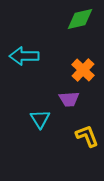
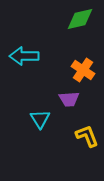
orange cross: rotated 10 degrees counterclockwise
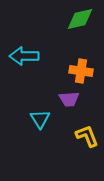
orange cross: moved 2 px left, 1 px down; rotated 25 degrees counterclockwise
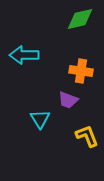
cyan arrow: moved 1 px up
purple trapezoid: moved 1 px left, 1 px down; rotated 25 degrees clockwise
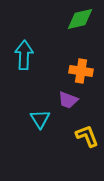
cyan arrow: rotated 92 degrees clockwise
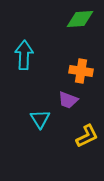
green diamond: rotated 8 degrees clockwise
yellow L-shape: rotated 85 degrees clockwise
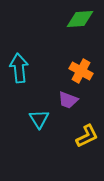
cyan arrow: moved 5 px left, 13 px down; rotated 8 degrees counterclockwise
orange cross: rotated 20 degrees clockwise
cyan triangle: moved 1 px left
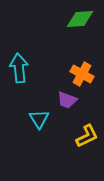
orange cross: moved 1 px right, 3 px down
purple trapezoid: moved 1 px left
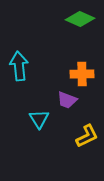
green diamond: rotated 28 degrees clockwise
cyan arrow: moved 2 px up
orange cross: rotated 30 degrees counterclockwise
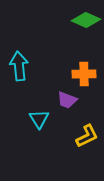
green diamond: moved 6 px right, 1 px down
orange cross: moved 2 px right
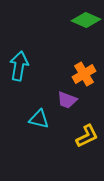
cyan arrow: rotated 16 degrees clockwise
orange cross: rotated 30 degrees counterclockwise
cyan triangle: rotated 45 degrees counterclockwise
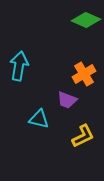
yellow L-shape: moved 4 px left
